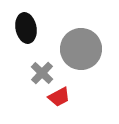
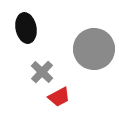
gray circle: moved 13 px right
gray cross: moved 1 px up
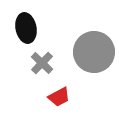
gray circle: moved 3 px down
gray cross: moved 9 px up
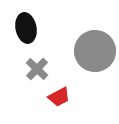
gray circle: moved 1 px right, 1 px up
gray cross: moved 5 px left, 6 px down
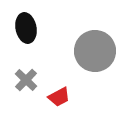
gray cross: moved 11 px left, 11 px down
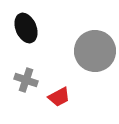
black ellipse: rotated 12 degrees counterclockwise
gray cross: rotated 25 degrees counterclockwise
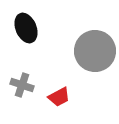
gray cross: moved 4 px left, 5 px down
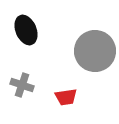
black ellipse: moved 2 px down
red trapezoid: moved 7 px right; rotated 20 degrees clockwise
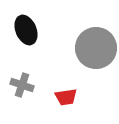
gray circle: moved 1 px right, 3 px up
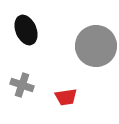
gray circle: moved 2 px up
